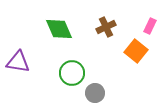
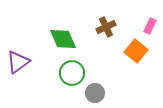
green diamond: moved 4 px right, 10 px down
purple triangle: rotated 45 degrees counterclockwise
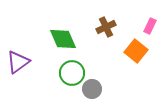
gray circle: moved 3 px left, 4 px up
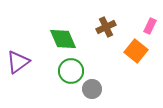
green circle: moved 1 px left, 2 px up
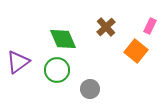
brown cross: rotated 18 degrees counterclockwise
green circle: moved 14 px left, 1 px up
gray circle: moved 2 px left
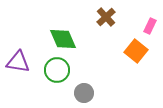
brown cross: moved 10 px up
purple triangle: rotated 45 degrees clockwise
gray circle: moved 6 px left, 4 px down
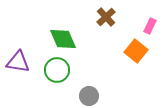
gray circle: moved 5 px right, 3 px down
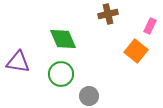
brown cross: moved 2 px right, 3 px up; rotated 30 degrees clockwise
green circle: moved 4 px right, 4 px down
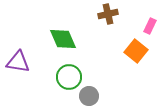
green circle: moved 8 px right, 3 px down
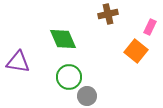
pink rectangle: moved 1 px down
gray circle: moved 2 px left
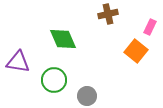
green circle: moved 15 px left, 3 px down
